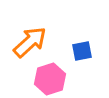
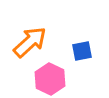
pink hexagon: rotated 16 degrees counterclockwise
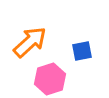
pink hexagon: rotated 16 degrees clockwise
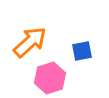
pink hexagon: moved 1 px up
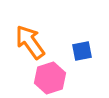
orange arrow: rotated 84 degrees counterclockwise
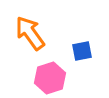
orange arrow: moved 9 px up
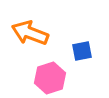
orange arrow: rotated 33 degrees counterclockwise
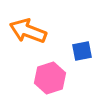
orange arrow: moved 2 px left, 2 px up
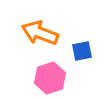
orange arrow: moved 12 px right, 2 px down
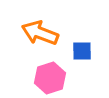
blue square: rotated 10 degrees clockwise
